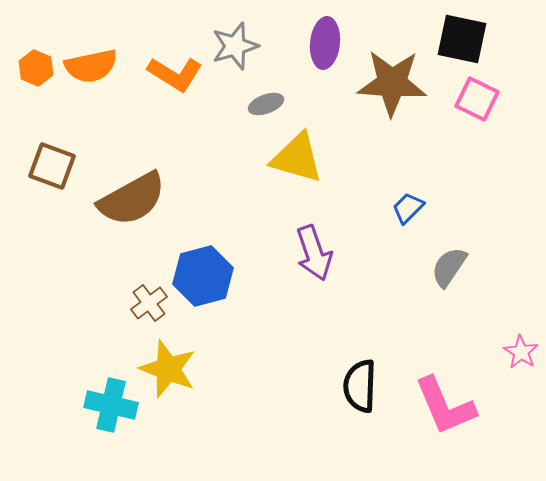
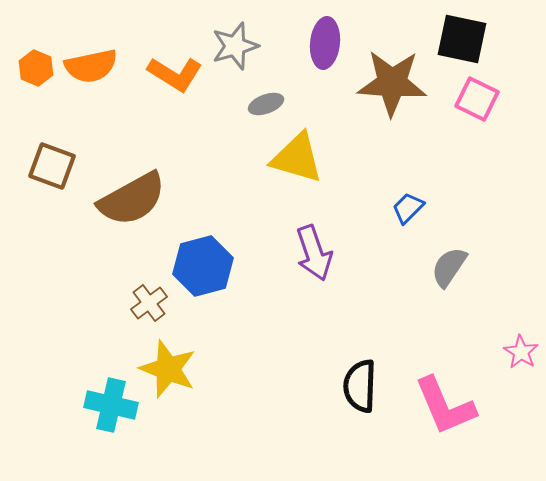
blue hexagon: moved 10 px up
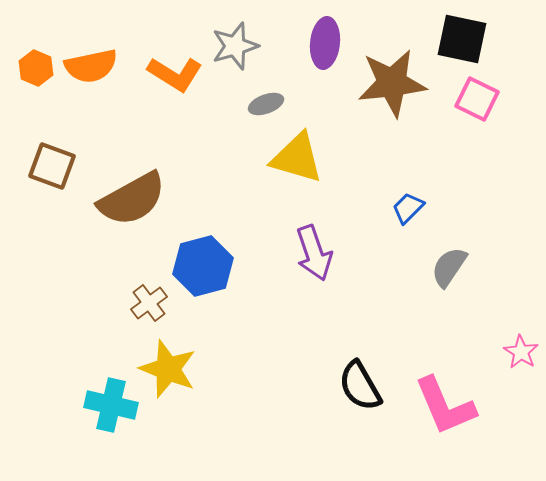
brown star: rotated 10 degrees counterclockwise
black semicircle: rotated 32 degrees counterclockwise
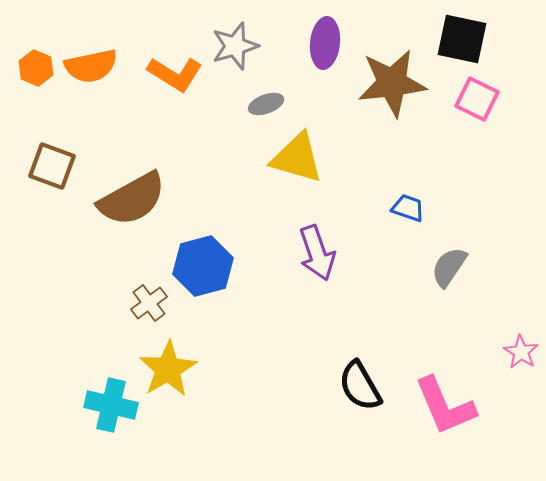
blue trapezoid: rotated 64 degrees clockwise
purple arrow: moved 3 px right
yellow star: rotated 20 degrees clockwise
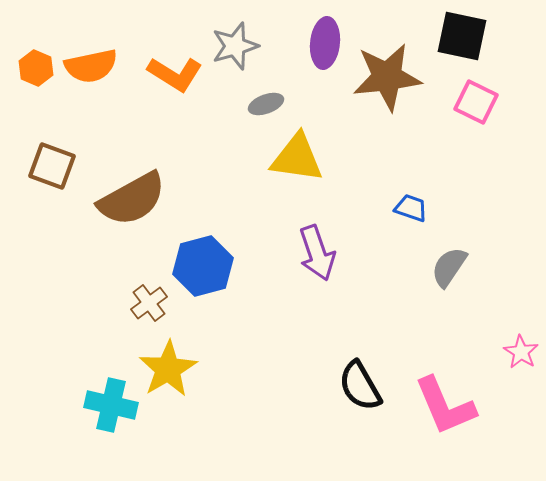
black square: moved 3 px up
brown star: moved 5 px left, 6 px up
pink square: moved 1 px left, 3 px down
yellow triangle: rotated 8 degrees counterclockwise
blue trapezoid: moved 3 px right
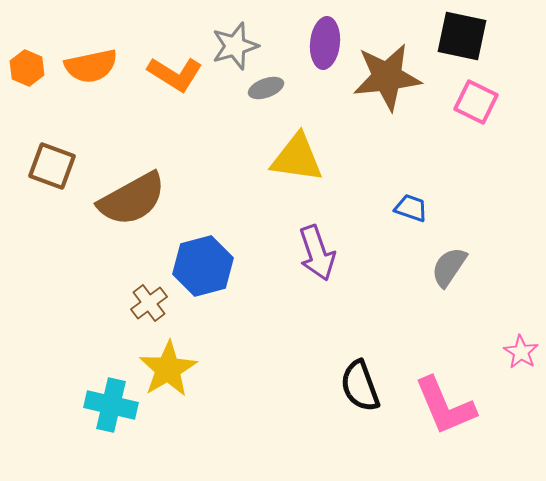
orange hexagon: moved 9 px left
gray ellipse: moved 16 px up
black semicircle: rotated 10 degrees clockwise
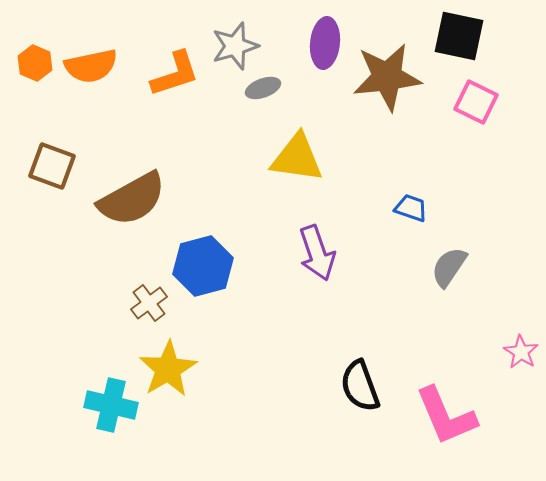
black square: moved 3 px left
orange hexagon: moved 8 px right, 5 px up
orange L-shape: rotated 50 degrees counterclockwise
gray ellipse: moved 3 px left
pink L-shape: moved 1 px right, 10 px down
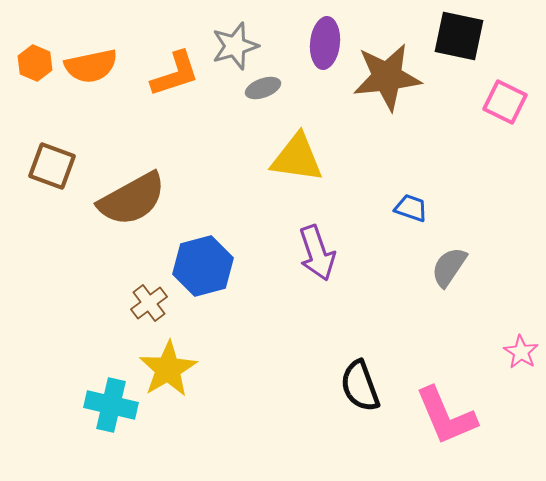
pink square: moved 29 px right
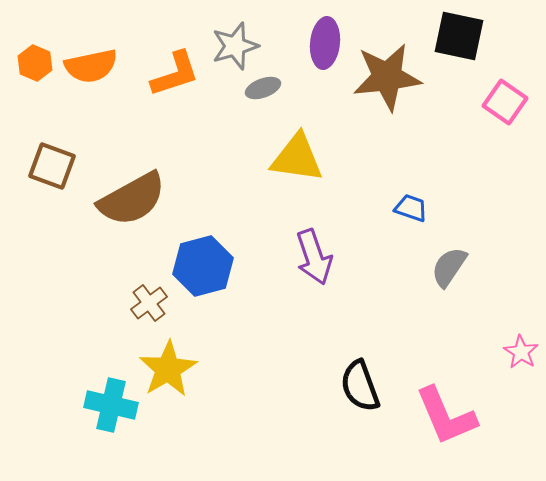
pink square: rotated 9 degrees clockwise
purple arrow: moved 3 px left, 4 px down
